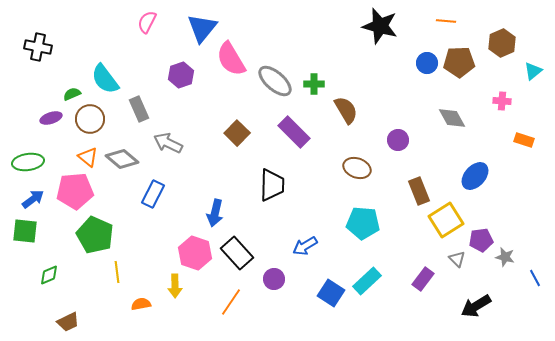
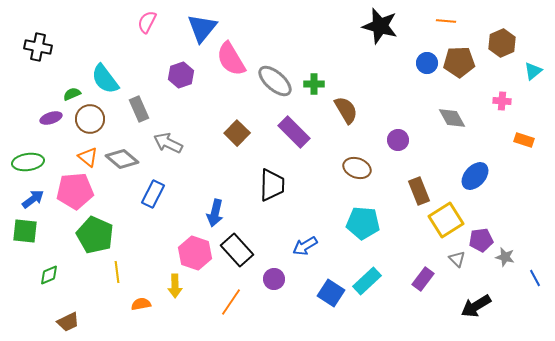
black rectangle at (237, 253): moved 3 px up
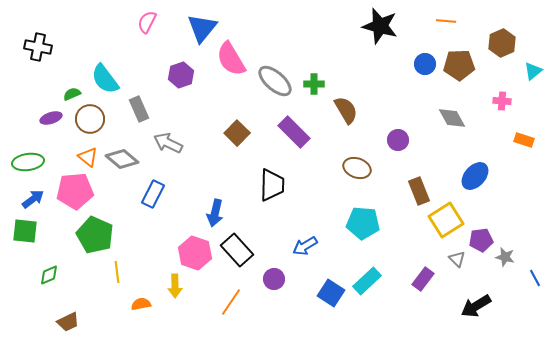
brown pentagon at (459, 62): moved 3 px down
blue circle at (427, 63): moved 2 px left, 1 px down
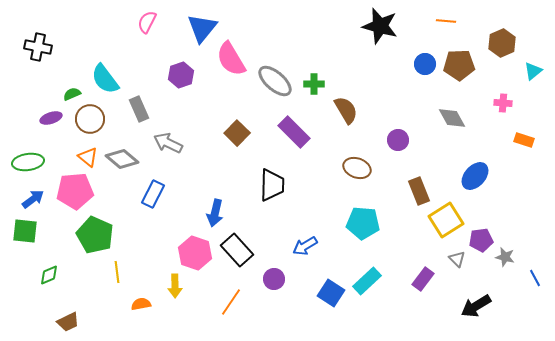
pink cross at (502, 101): moved 1 px right, 2 px down
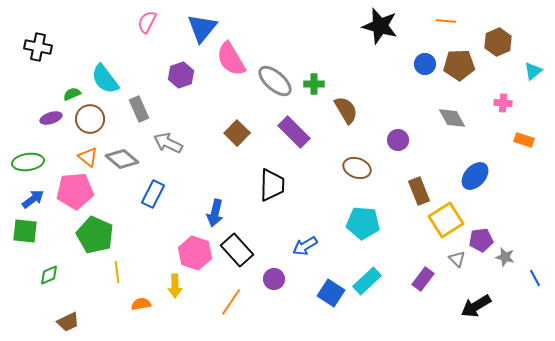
brown hexagon at (502, 43): moved 4 px left, 1 px up
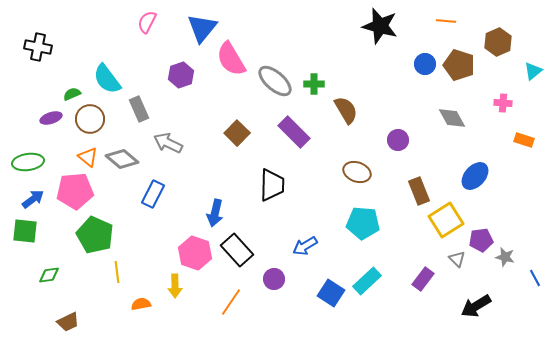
brown pentagon at (459, 65): rotated 20 degrees clockwise
cyan semicircle at (105, 79): moved 2 px right
brown ellipse at (357, 168): moved 4 px down
green diamond at (49, 275): rotated 15 degrees clockwise
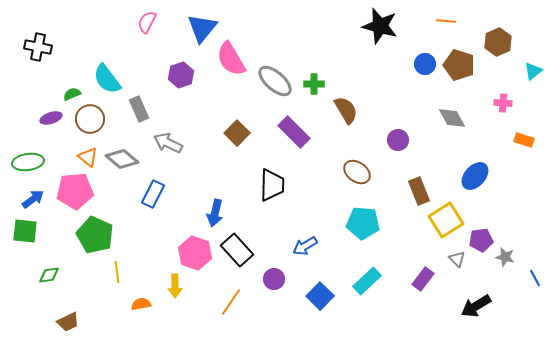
brown ellipse at (357, 172): rotated 16 degrees clockwise
blue square at (331, 293): moved 11 px left, 3 px down; rotated 12 degrees clockwise
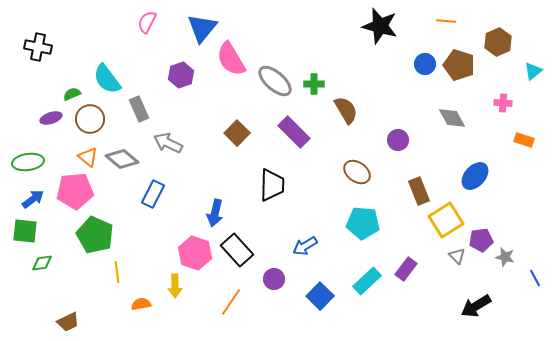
gray triangle at (457, 259): moved 3 px up
green diamond at (49, 275): moved 7 px left, 12 px up
purple rectangle at (423, 279): moved 17 px left, 10 px up
